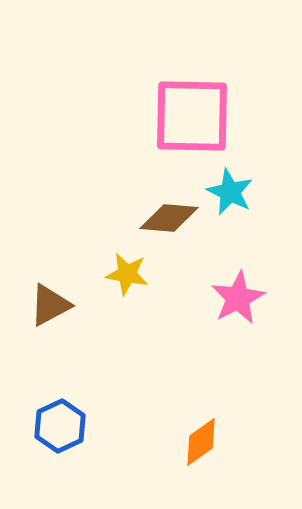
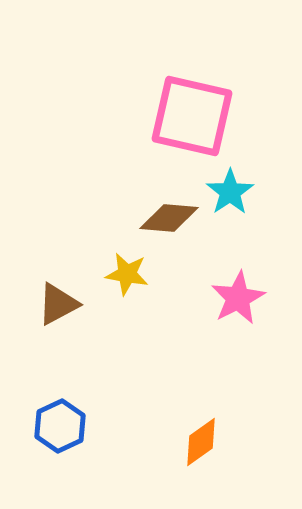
pink square: rotated 12 degrees clockwise
cyan star: rotated 12 degrees clockwise
brown triangle: moved 8 px right, 1 px up
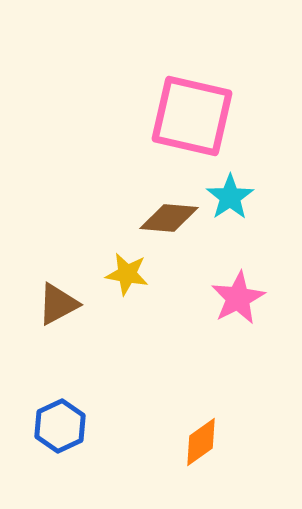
cyan star: moved 5 px down
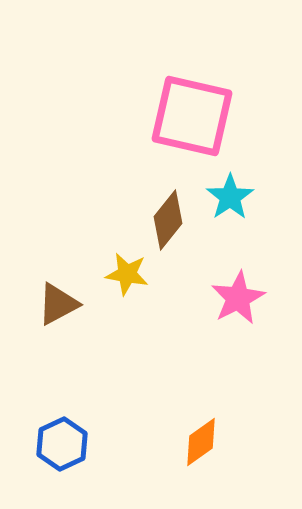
brown diamond: moved 1 px left, 2 px down; rotated 56 degrees counterclockwise
blue hexagon: moved 2 px right, 18 px down
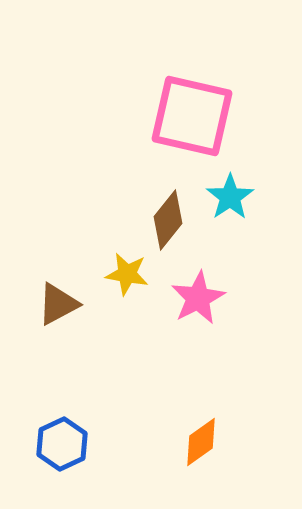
pink star: moved 40 px left
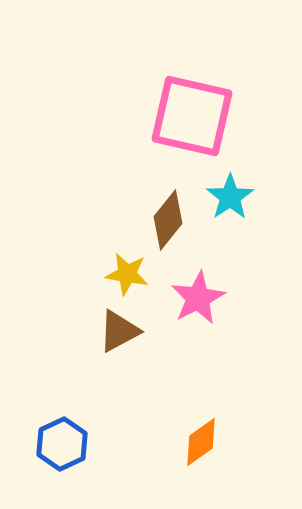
brown triangle: moved 61 px right, 27 px down
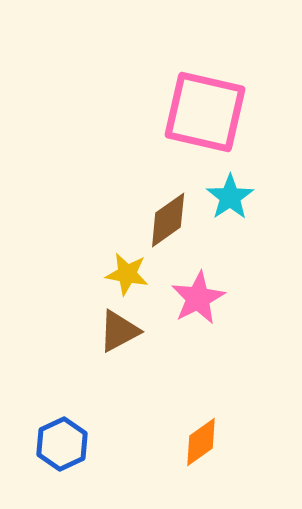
pink square: moved 13 px right, 4 px up
brown diamond: rotated 16 degrees clockwise
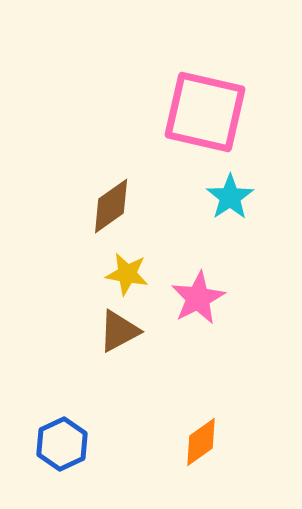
brown diamond: moved 57 px left, 14 px up
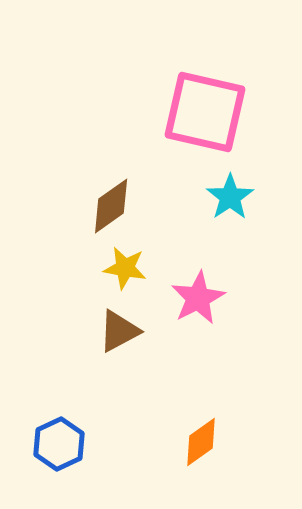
yellow star: moved 2 px left, 6 px up
blue hexagon: moved 3 px left
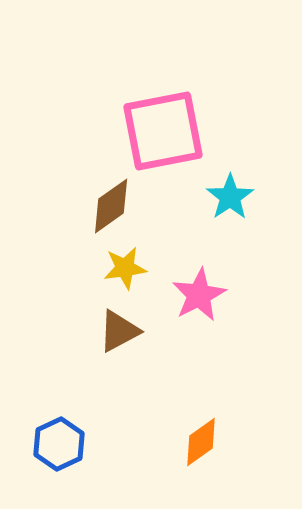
pink square: moved 42 px left, 19 px down; rotated 24 degrees counterclockwise
yellow star: rotated 18 degrees counterclockwise
pink star: moved 1 px right, 3 px up
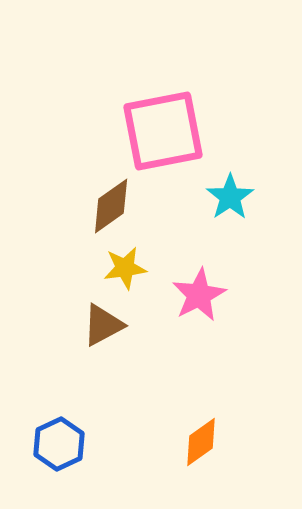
brown triangle: moved 16 px left, 6 px up
